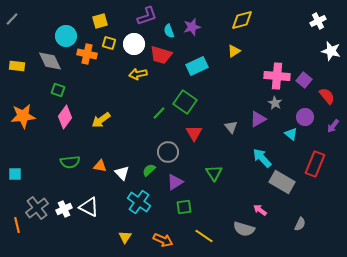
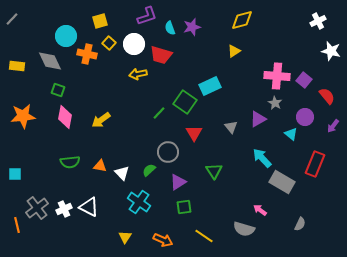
cyan semicircle at (169, 31): moved 1 px right, 3 px up
yellow square at (109, 43): rotated 24 degrees clockwise
cyan rectangle at (197, 66): moved 13 px right, 20 px down
pink diamond at (65, 117): rotated 25 degrees counterclockwise
green triangle at (214, 173): moved 2 px up
purple triangle at (175, 182): moved 3 px right
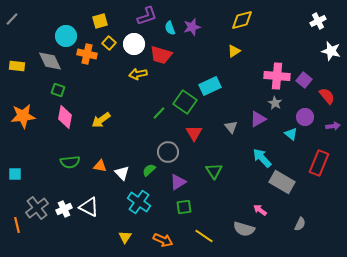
purple arrow at (333, 126): rotated 136 degrees counterclockwise
red rectangle at (315, 164): moved 4 px right, 1 px up
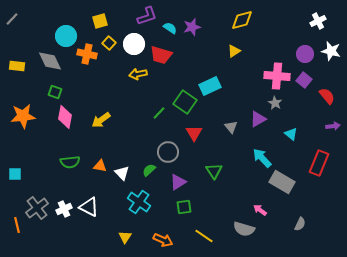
cyan semicircle at (170, 28): rotated 144 degrees clockwise
green square at (58, 90): moved 3 px left, 2 px down
purple circle at (305, 117): moved 63 px up
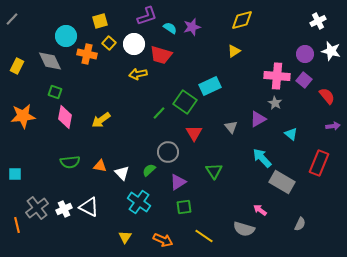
yellow rectangle at (17, 66): rotated 70 degrees counterclockwise
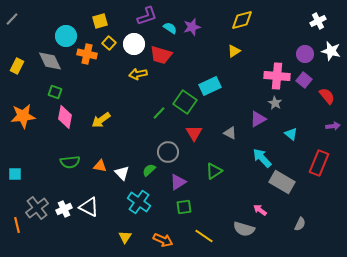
gray triangle at (231, 127): moved 1 px left, 6 px down; rotated 24 degrees counterclockwise
green triangle at (214, 171): rotated 30 degrees clockwise
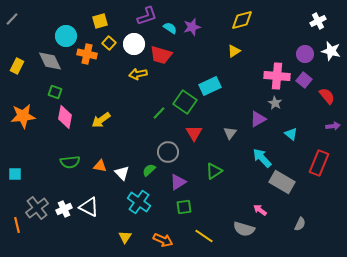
gray triangle at (230, 133): rotated 40 degrees clockwise
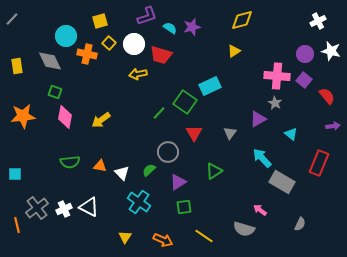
yellow rectangle at (17, 66): rotated 35 degrees counterclockwise
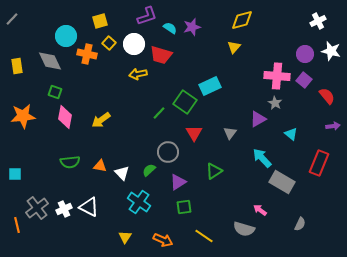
yellow triangle at (234, 51): moved 4 px up; rotated 16 degrees counterclockwise
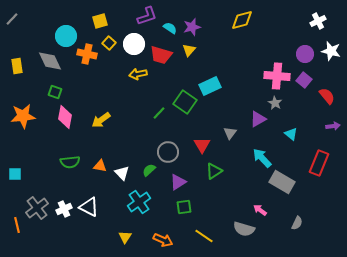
yellow triangle at (234, 47): moved 45 px left, 3 px down
red triangle at (194, 133): moved 8 px right, 12 px down
cyan cross at (139, 202): rotated 20 degrees clockwise
gray semicircle at (300, 224): moved 3 px left, 1 px up
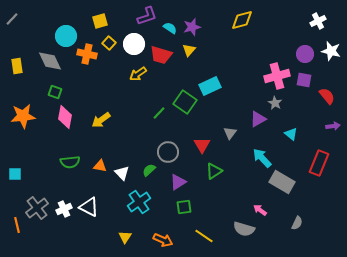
yellow arrow at (138, 74): rotated 24 degrees counterclockwise
pink cross at (277, 76): rotated 20 degrees counterclockwise
purple square at (304, 80): rotated 28 degrees counterclockwise
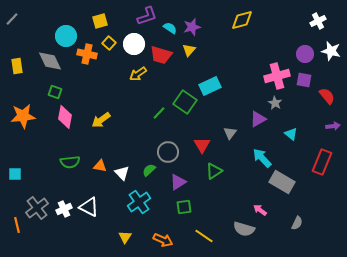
red rectangle at (319, 163): moved 3 px right, 1 px up
